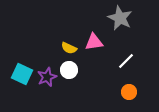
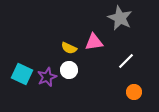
orange circle: moved 5 px right
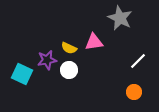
white line: moved 12 px right
purple star: moved 17 px up; rotated 12 degrees clockwise
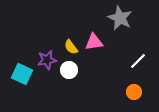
yellow semicircle: moved 2 px right, 1 px up; rotated 28 degrees clockwise
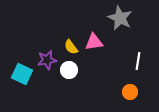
white line: rotated 36 degrees counterclockwise
orange circle: moved 4 px left
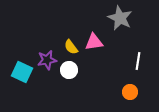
cyan square: moved 2 px up
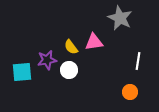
cyan square: rotated 30 degrees counterclockwise
